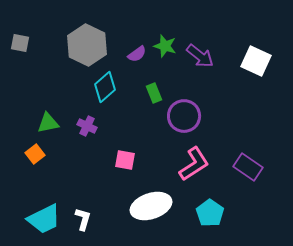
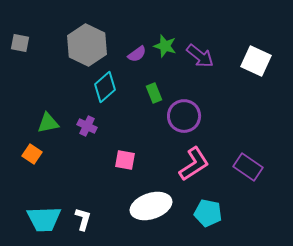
orange square: moved 3 px left; rotated 18 degrees counterclockwise
cyan pentagon: moved 2 px left; rotated 24 degrees counterclockwise
cyan trapezoid: rotated 24 degrees clockwise
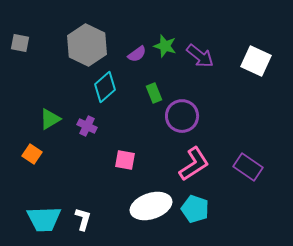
purple circle: moved 2 px left
green triangle: moved 2 px right, 4 px up; rotated 20 degrees counterclockwise
cyan pentagon: moved 13 px left, 4 px up; rotated 8 degrees clockwise
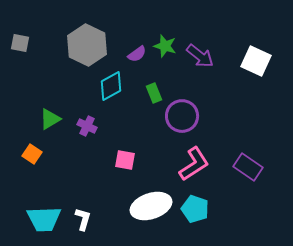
cyan diamond: moved 6 px right, 1 px up; rotated 12 degrees clockwise
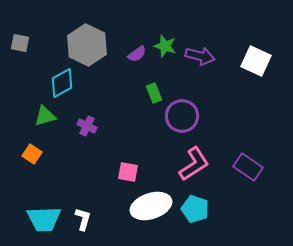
purple arrow: rotated 24 degrees counterclockwise
cyan diamond: moved 49 px left, 3 px up
green triangle: moved 5 px left, 3 px up; rotated 15 degrees clockwise
pink square: moved 3 px right, 12 px down
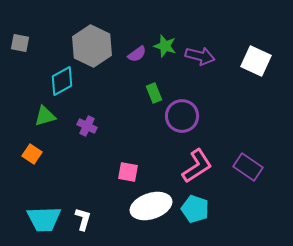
gray hexagon: moved 5 px right, 1 px down
cyan diamond: moved 2 px up
pink L-shape: moved 3 px right, 2 px down
